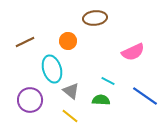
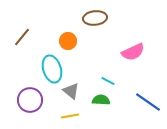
brown line: moved 3 px left, 5 px up; rotated 24 degrees counterclockwise
blue line: moved 3 px right, 6 px down
yellow line: rotated 48 degrees counterclockwise
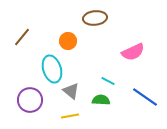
blue line: moved 3 px left, 5 px up
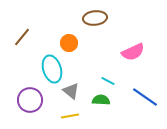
orange circle: moved 1 px right, 2 px down
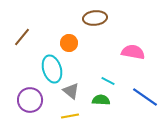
pink semicircle: rotated 145 degrees counterclockwise
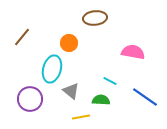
cyan ellipse: rotated 32 degrees clockwise
cyan line: moved 2 px right
purple circle: moved 1 px up
yellow line: moved 11 px right, 1 px down
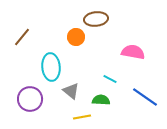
brown ellipse: moved 1 px right, 1 px down
orange circle: moved 7 px right, 6 px up
cyan ellipse: moved 1 px left, 2 px up; rotated 20 degrees counterclockwise
cyan line: moved 2 px up
yellow line: moved 1 px right
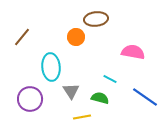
gray triangle: rotated 18 degrees clockwise
green semicircle: moved 1 px left, 2 px up; rotated 12 degrees clockwise
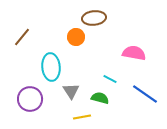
brown ellipse: moved 2 px left, 1 px up
pink semicircle: moved 1 px right, 1 px down
blue line: moved 3 px up
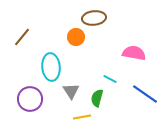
green semicircle: moved 3 px left; rotated 90 degrees counterclockwise
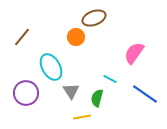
brown ellipse: rotated 15 degrees counterclockwise
pink semicircle: rotated 65 degrees counterclockwise
cyan ellipse: rotated 24 degrees counterclockwise
purple circle: moved 4 px left, 6 px up
